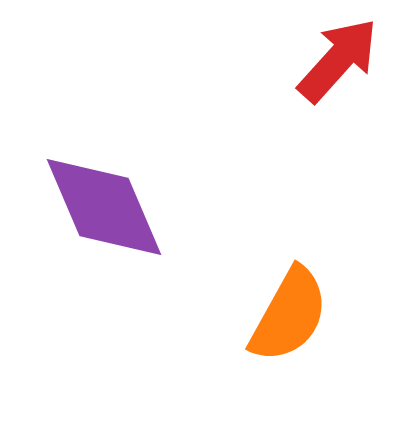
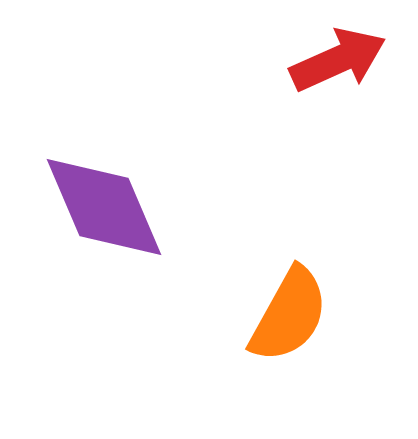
red arrow: rotated 24 degrees clockwise
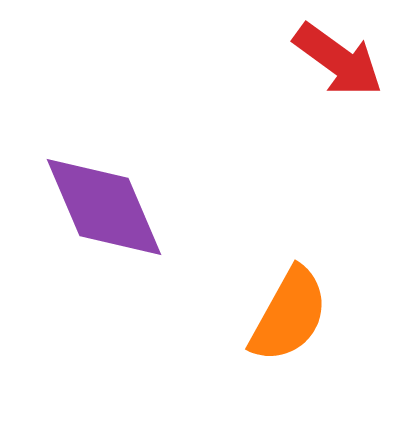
red arrow: rotated 60 degrees clockwise
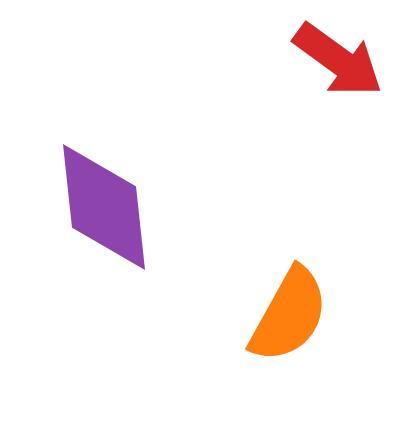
purple diamond: rotated 17 degrees clockwise
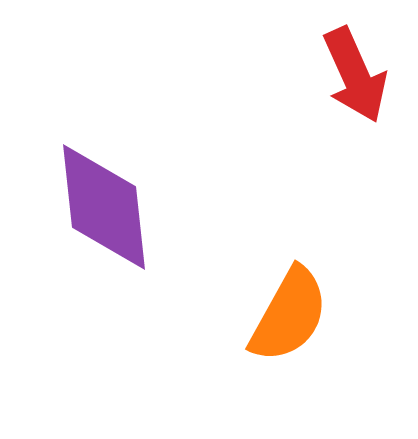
red arrow: moved 17 px right, 15 px down; rotated 30 degrees clockwise
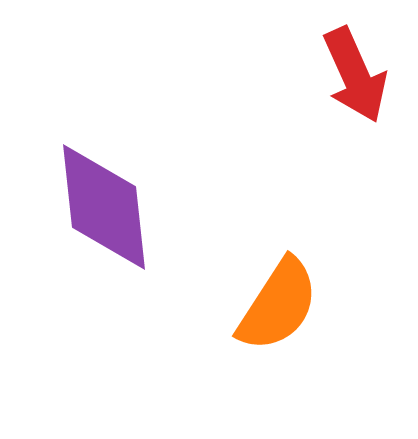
orange semicircle: moved 11 px left, 10 px up; rotated 4 degrees clockwise
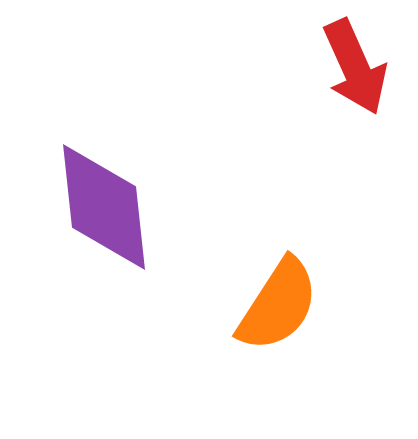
red arrow: moved 8 px up
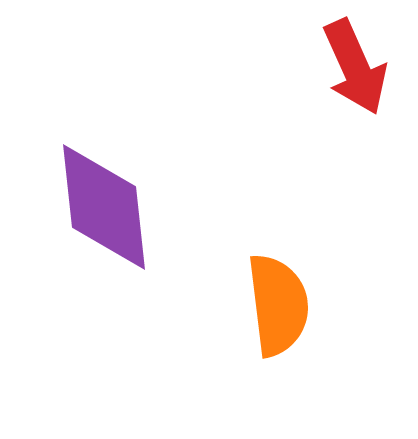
orange semicircle: rotated 40 degrees counterclockwise
